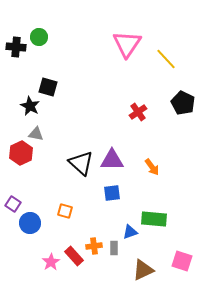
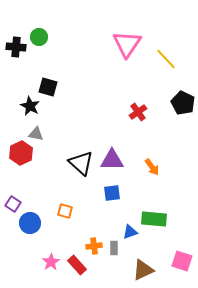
red rectangle: moved 3 px right, 9 px down
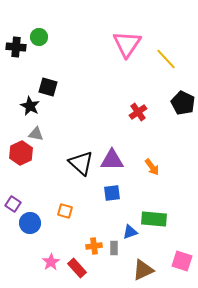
red rectangle: moved 3 px down
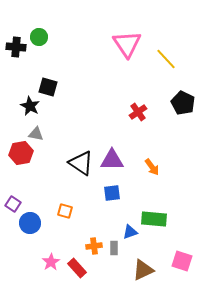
pink triangle: rotated 8 degrees counterclockwise
red hexagon: rotated 15 degrees clockwise
black triangle: rotated 8 degrees counterclockwise
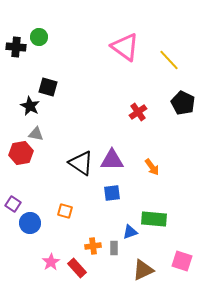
pink triangle: moved 2 px left, 3 px down; rotated 20 degrees counterclockwise
yellow line: moved 3 px right, 1 px down
orange cross: moved 1 px left
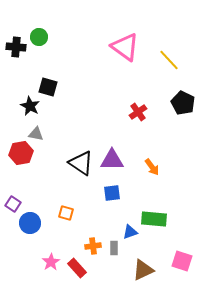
orange square: moved 1 px right, 2 px down
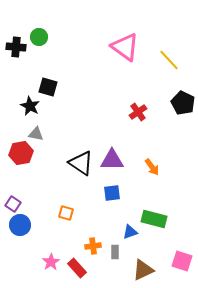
green rectangle: rotated 10 degrees clockwise
blue circle: moved 10 px left, 2 px down
gray rectangle: moved 1 px right, 4 px down
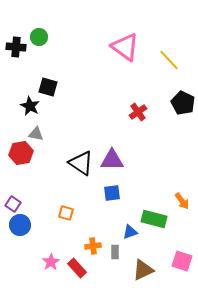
orange arrow: moved 30 px right, 34 px down
